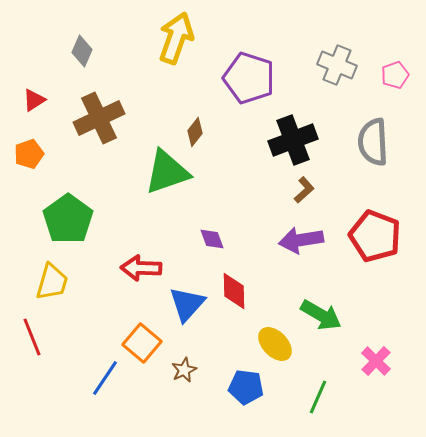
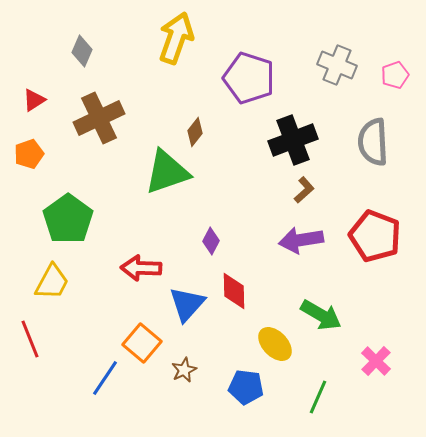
purple diamond: moved 1 px left, 2 px down; rotated 48 degrees clockwise
yellow trapezoid: rotated 12 degrees clockwise
red line: moved 2 px left, 2 px down
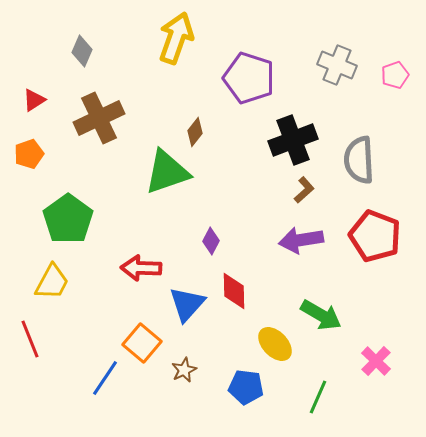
gray semicircle: moved 14 px left, 18 px down
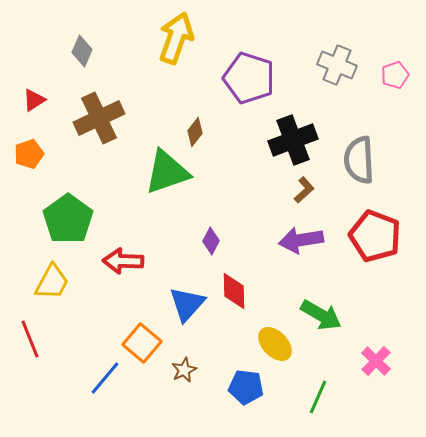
red arrow: moved 18 px left, 7 px up
blue line: rotated 6 degrees clockwise
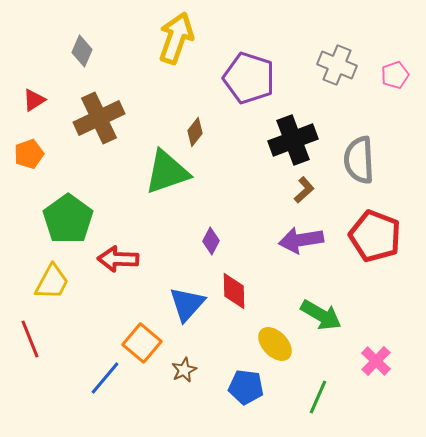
red arrow: moved 5 px left, 2 px up
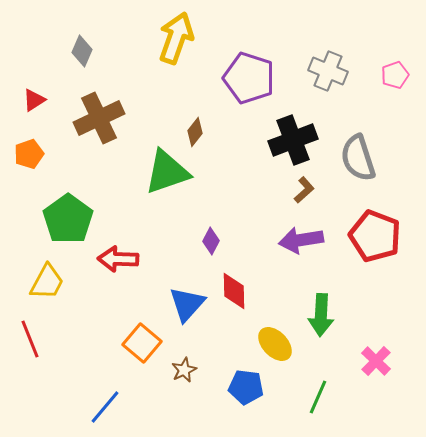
gray cross: moved 9 px left, 6 px down
gray semicircle: moved 1 px left, 2 px up; rotated 15 degrees counterclockwise
yellow trapezoid: moved 5 px left
green arrow: rotated 63 degrees clockwise
blue line: moved 29 px down
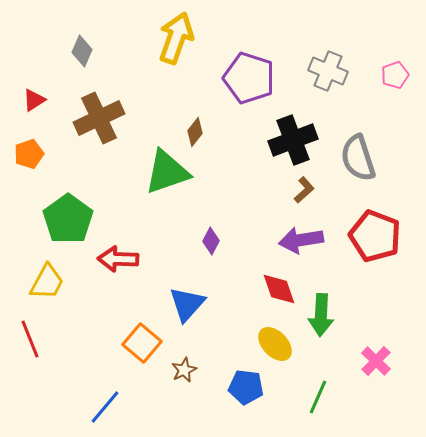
red diamond: moved 45 px right, 2 px up; rotated 18 degrees counterclockwise
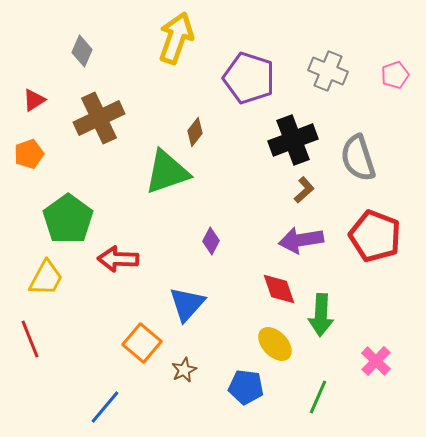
yellow trapezoid: moved 1 px left, 4 px up
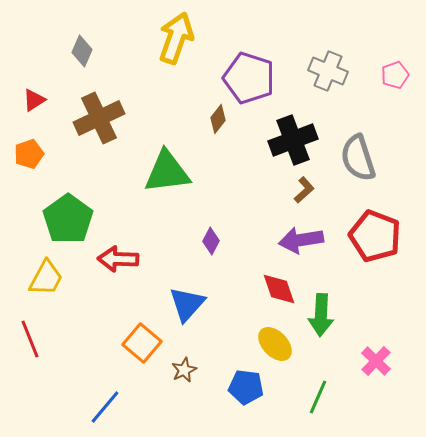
brown diamond: moved 23 px right, 13 px up
green triangle: rotated 12 degrees clockwise
